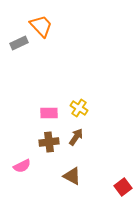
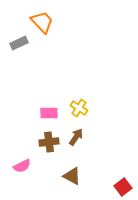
orange trapezoid: moved 1 px right, 4 px up
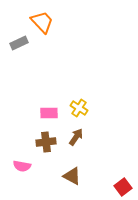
brown cross: moved 3 px left
pink semicircle: rotated 36 degrees clockwise
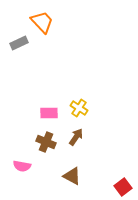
brown cross: rotated 30 degrees clockwise
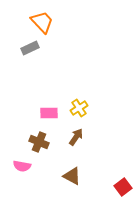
gray rectangle: moved 11 px right, 5 px down
yellow cross: rotated 24 degrees clockwise
brown cross: moved 7 px left
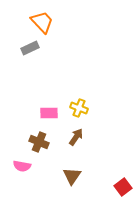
yellow cross: rotated 36 degrees counterclockwise
brown triangle: rotated 36 degrees clockwise
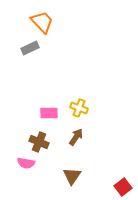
pink semicircle: moved 4 px right, 3 px up
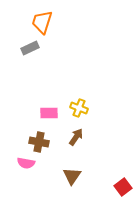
orange trapezoid: rotated 120 degrees counterclockwise
brown cross: rotated 12 degrees counterclockwise
